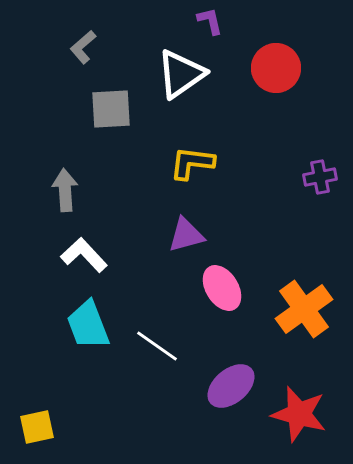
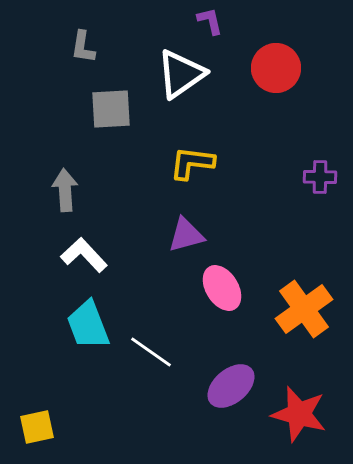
gray L-shape: rotated 40 degrees counterclockwise
purple cross: rotated 12 degrees clockwise
white line: moved 6 px left, 6 px down
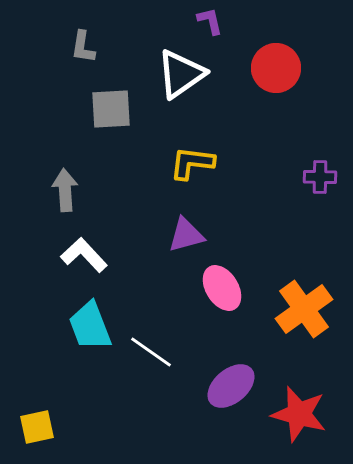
cyan trapezoid: moved 2 px right, 1 px down
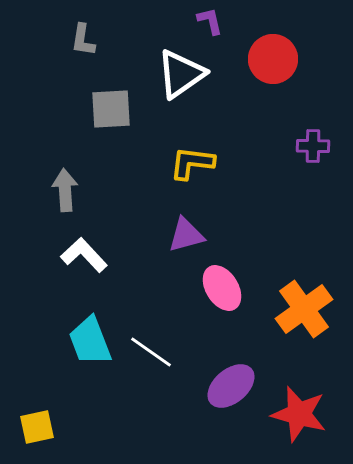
gray L-shape: moved 7 px up
red circle: moved 3 px left, 9 px up
purple cross: moved 7 px left, 31 px up
cyan trapezoid: moved 15 px down
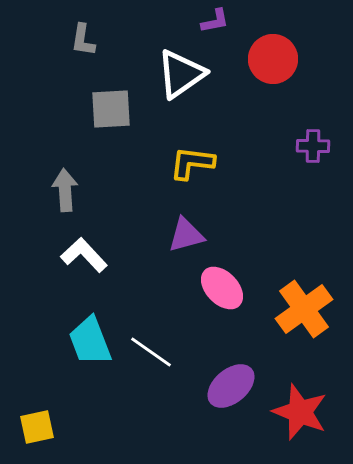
purple L-shape: moved 5 px right; rotated 92 degrees clockwise
pink ellipse: rotated 12 degrees counterclockwise
red star: moved 1 px right, 2 px up; rotated 6 degrees clockwise
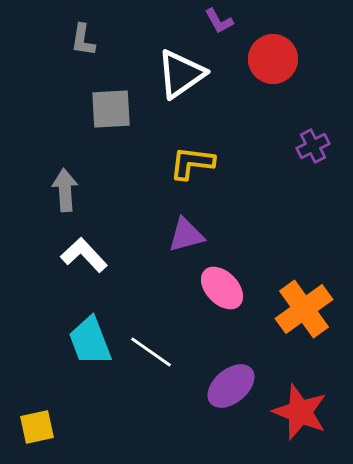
purple L-shape: moved 4 px right; rotated 72 degrees clockwise
purple cross: rotated 28 degrees counterclockwise
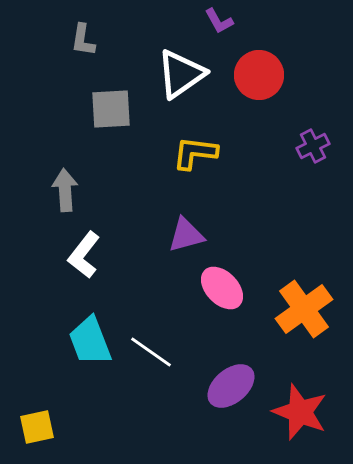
red circle: moved 14 px left, 16 px down
yellow L-shape: moved 3 px right, 10 px up
white L-shape: rotated 99 degrees counterclockwise
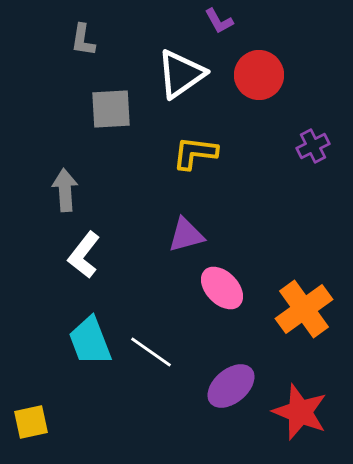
yellow square: moved 6 px left, 5 px up
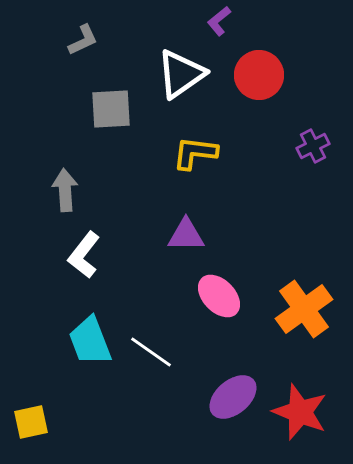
purple L-shape: rotated 80 degrees clockwise
gray L-shape: rotated 124 degrees counterclockwise
purple triangle: rotated 15 degrees clockwise
pink ellipse: moved 3 px left, 8 px down
purple ellipse: moved 2 px right, 11 px down
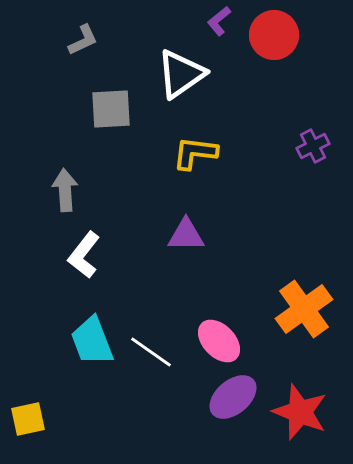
red circle: moved 15 px right, 40 px up
pink ellipse: moved 45 px down
cyan trapezoid: moved 2 px right
yellow square: moved 3 px left, 3 px up
